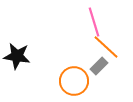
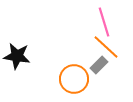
pink line: moved 10 px right
gray rectangle: moved 1 px up
orange circle: moved 2 px up
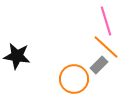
pink line: moved 2 px right, 1 px up
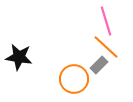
black star: moved 2 px right, 1 px down
